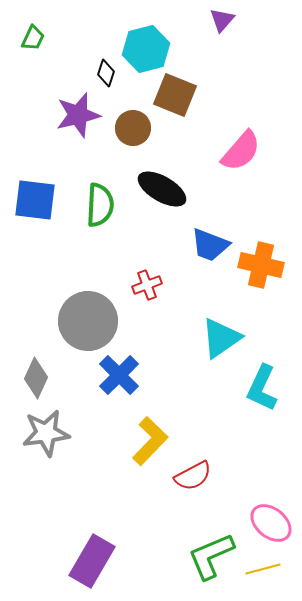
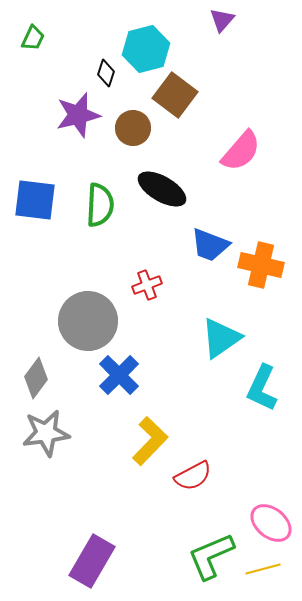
brown square: rotated 15 degrees clockwise
gray diamond: rotated 12 degrees clockwise
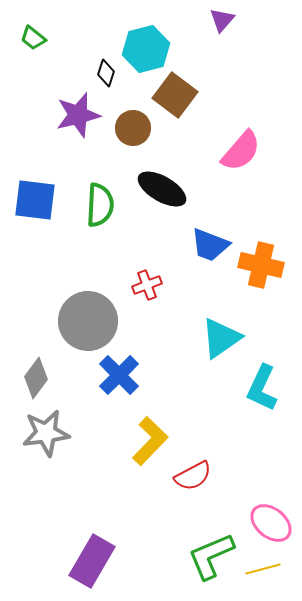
green trapezoid: rotated 104 degrees clockwise
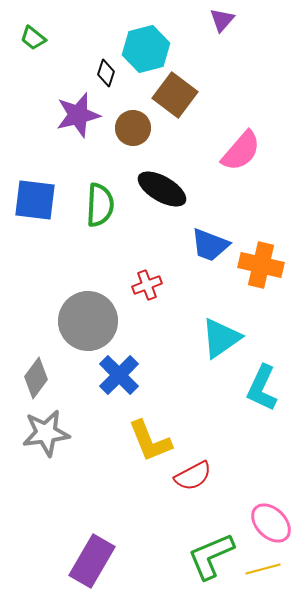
yellow L-shape: rotated 114 degrees clockwise
pink ellipse: rotated 6 degrees clockwise
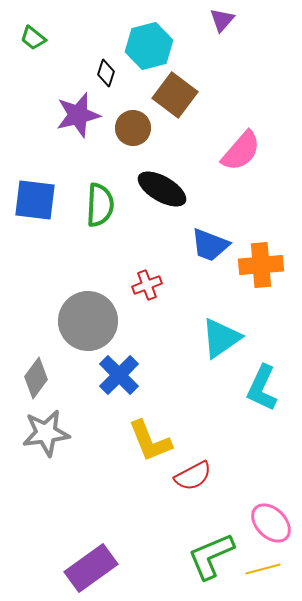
cyan hexagon: moved 3 px right, 3 px up
orange cross: rotated 18 degrees counterclockwise
purple rectangle: moved 1 px left, 7 px down; rotated 24 degrees clockwise
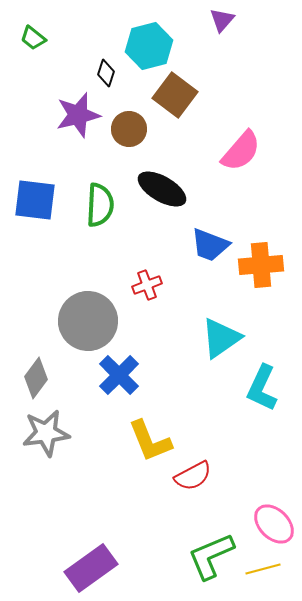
brown circle: moved 4 px left, 1 px down
pink ellipse: moved 3 px right, 1 px down
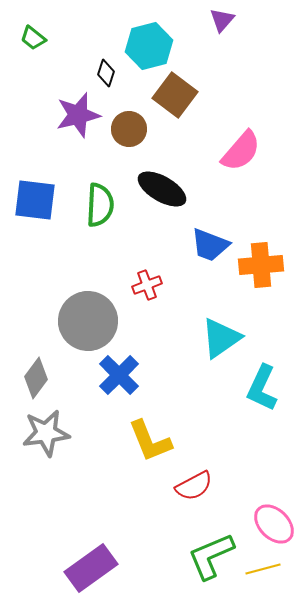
red semicircle: moved 1 px right, 10 px down
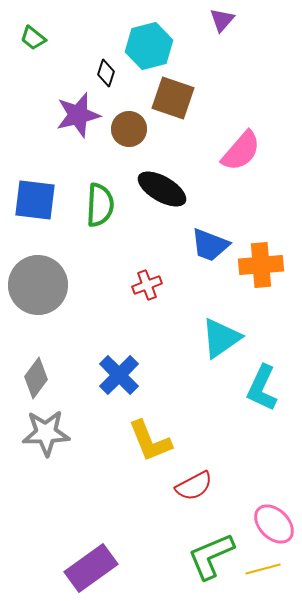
brown square: moved 2 px left, 3 px down; rotated 18 degrees counterclockwise
gray circle: moved 50 px left, 36 px up
gray star: rotated 6 degrees clockwise
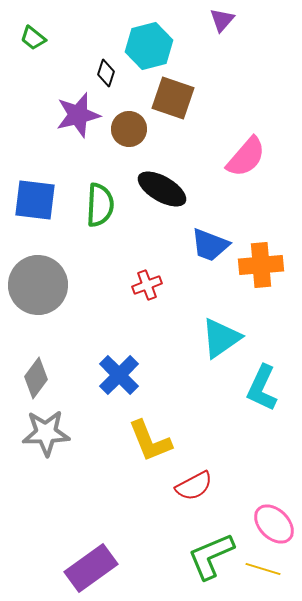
pink semicircle: moved 5 px right, 6 px down
yellow line: rotated 32 degrees clockwise
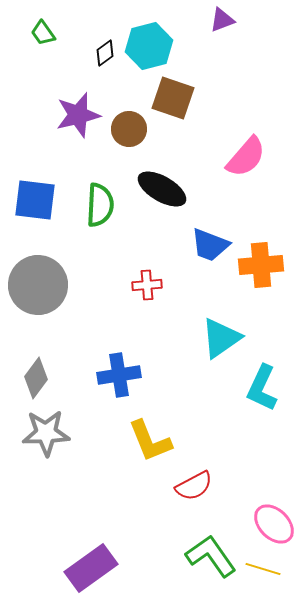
purple triangle: rotated 28 degrees clockwise
green trapezoid: moved 10 px right, 5 px up; rotated 16 degrees clockwise
black diamond: moved 1 px left, 20 px up; rotated 36 degrees clockwise
red cross: rotated 16 degrees clockwise
blue cross: rotated 36 degrees clockwise
green L-shape: rotated 78 degrees clockwise
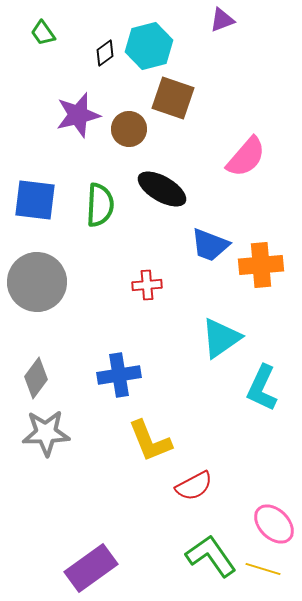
gray circle: moved 1 px left, 3 px up
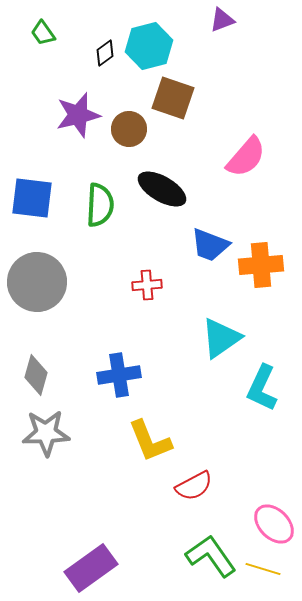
blue square: moved 3 px left, 2 px up
gray diamond: moved 3 px up; rotated 21 degrees counterclockwise
